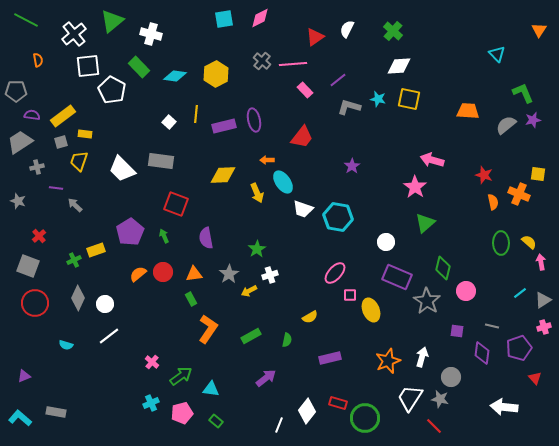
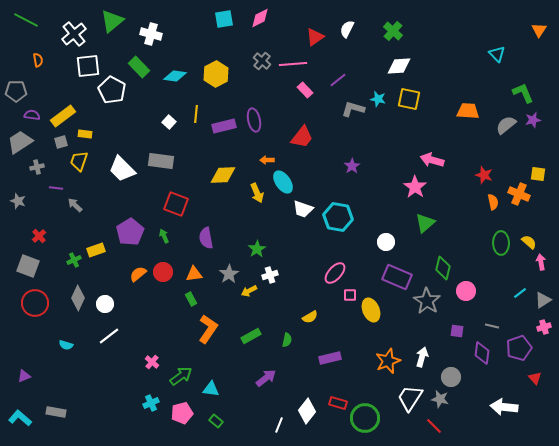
gray L-shape at (349, 107): moved 4 px right, 2 px down
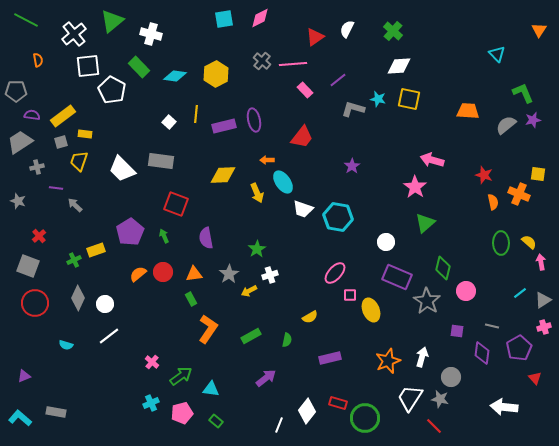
purple pentagon at (519, 348): rotated 10 degrees counterclockwise
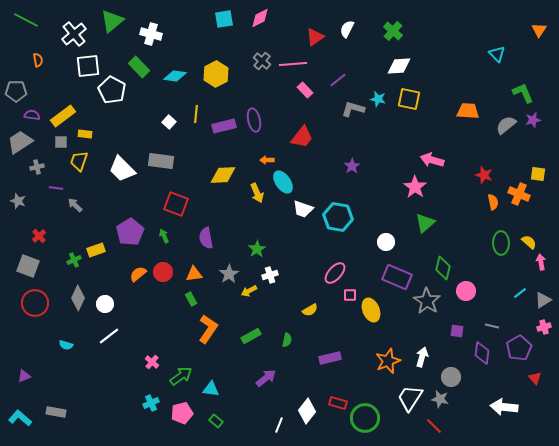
gray square at (61, 142): rotated 16 degrees clockwise
yellow semicircle at (310, 317): moved 7 px up
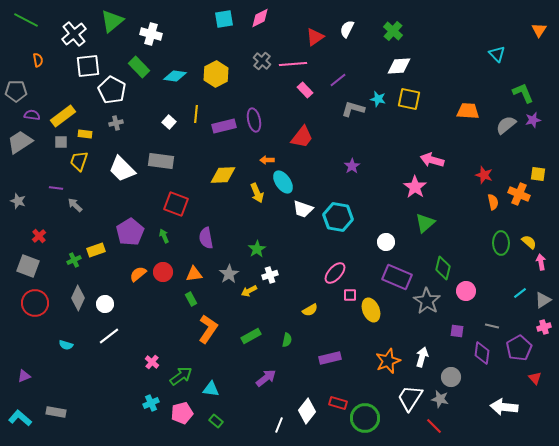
gray cross at (37, 167): moved 79 px right, 44 px up
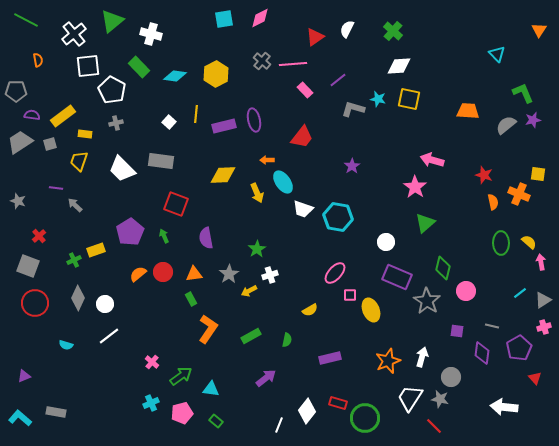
gray square at (61, 142): moved 11 px left, 2 px down; rotated 16 degrees counterclockwise
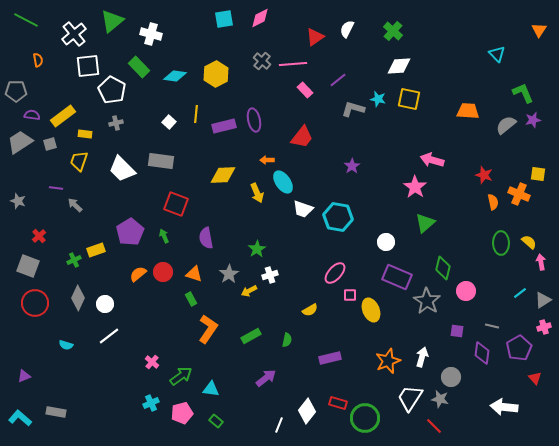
orange triangle at (194, 274): rotated 24 degrees clockwise
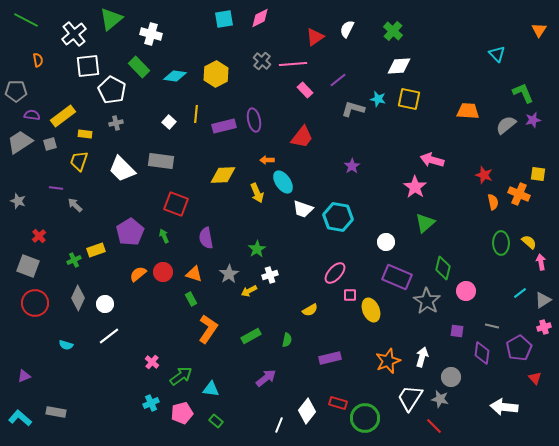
green triangle at (112, 21): moved 1 px left, 2 px up
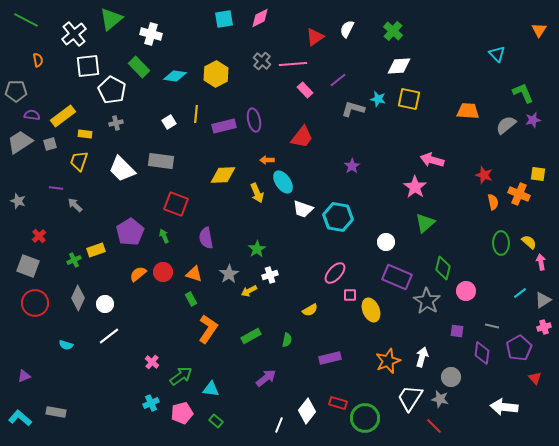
white square at (169, 122): rotated 16 degrees clockwise
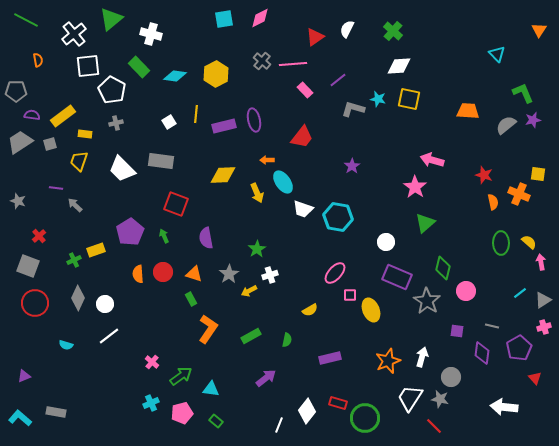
orange semicircle at (138, 274): rotated 54 degrees counterclockwise
